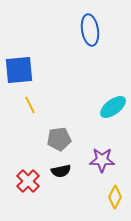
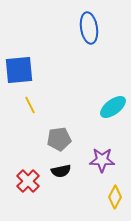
blue ellipse: moved 1 px left, 2 px up
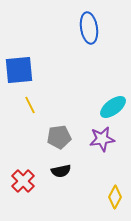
gray pentagon: moved 2 px up
purple star: moved 21 px up; rotated 10 degrees counterclockwise
red cross: moved 5 px left
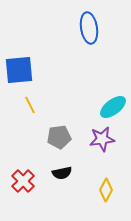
black semicircle: moved 1 px right, 2 px down
yellow diamond: moved 9 px left, 7 px up
